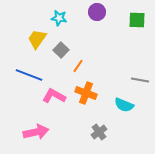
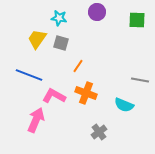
gray square: moved 7 px up; rotated 28 degrees counterclockwise
pink arrow: moved 12 px up; rotated 55 degrees counterclockwise
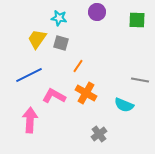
blue line: rotated 48 degrees counterclockwise
orange cross: rotated 10 degrees clockwise
pink arrow: moved 6 px left; rotated 20 degrees counterclockwise
gray cross: moved 2 px down
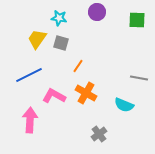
gray line: moved 1 px left, 2 px up
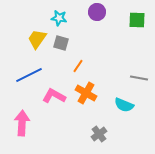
pink arrow: moved 8 px left, 3 px down
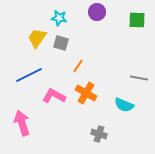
yellow trapezoid: moved 1 px up
pink arrow: rotated 20 degrees counterclockwise
gray cross: rotated 35 degrees counterclockwise
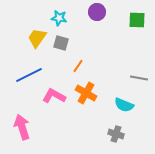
pink arrow: moved 4 px down
gray cross: moved 17 px right
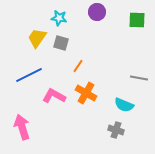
gray cross: moved 4 px up
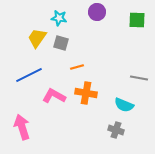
orange line: moved 1 px left, 1 px down; rotated 40 degrees clockwise
orange cross: rotated 20 degrees counterclockwise
